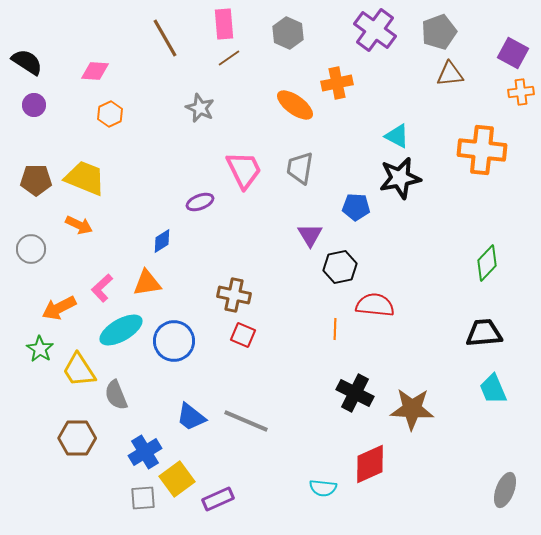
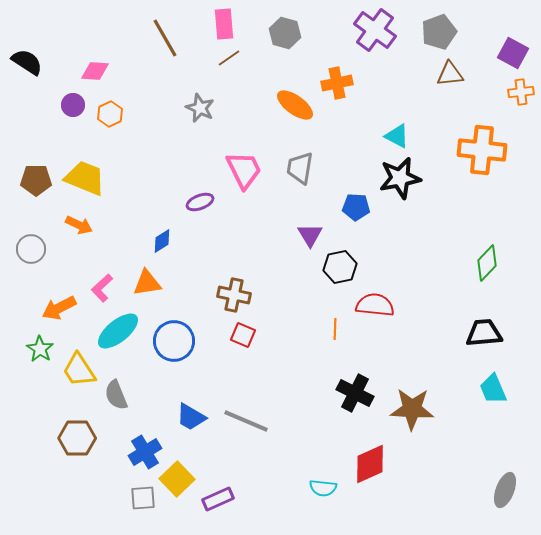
gray hexagon at (288, 33): moved 3 px left; rotated 8 degrees counterclockwise
purple circle at (34, 105): moved 39 px right
cyan ellipse at (121, 330): moved 3 px left, 1 px down; rotated 9 degrees counterclockwise
blue trapezoid at (191, 417): rotated 8 degrees counterclockwise
yellow square at (177, 479): rotated 8 degrees counterclockwise
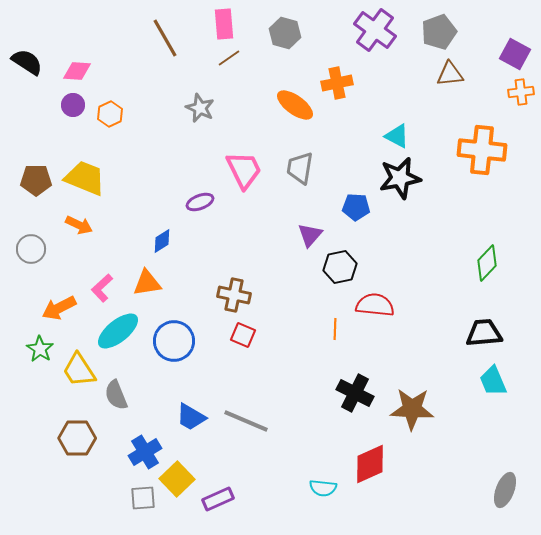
purple square at (513, 53): moved 2 px right, 1 px down
pink diamond at (95, 71): moved 18 px left
purple triangle at (310, 235): rotated 12 degrees clockwise
cyan trapezoid at (493, 389): moved 8 px up
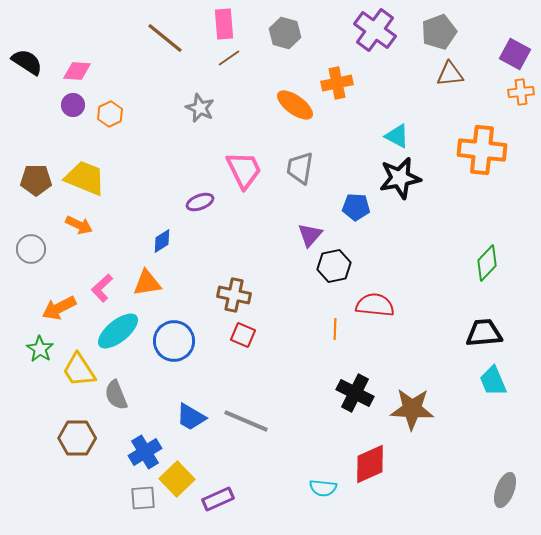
brown line at (165, 38): rotated 21 degrees counterclockwise
black hexagon at (340, 267): moved 6 px left, 1 px up
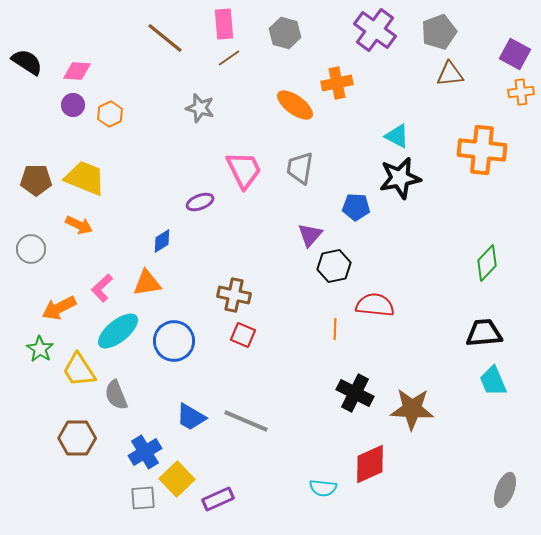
gray star at (200, 108): rotated 8 degrees counterclockwise
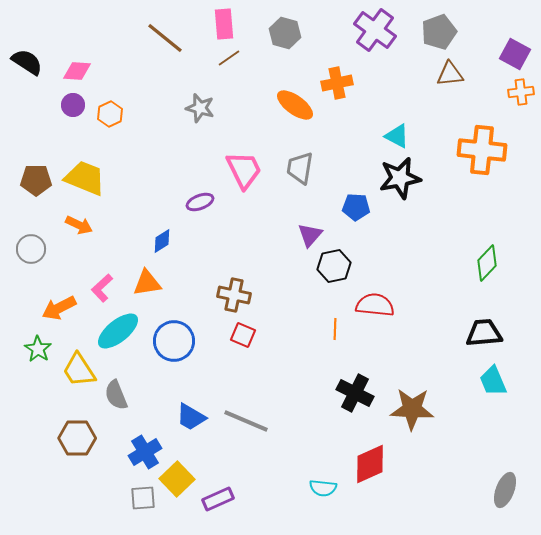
green star at (40, 349): moved 2 px left
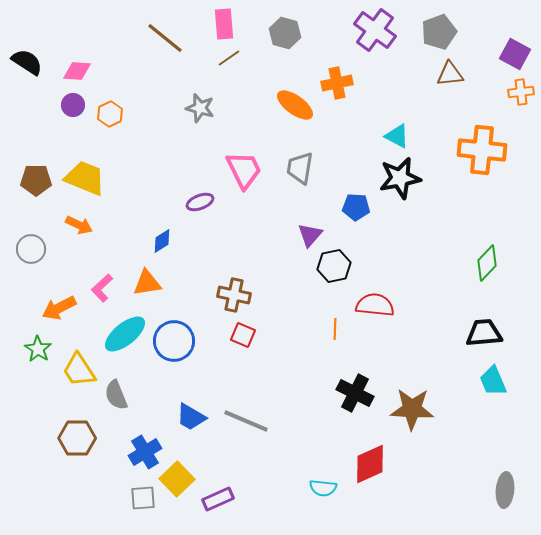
cyan ellipse at (118, 331): moved 7 px right, 3 px down
gray ellipse at (505, 490): rotated 16 degrees counterclockwise
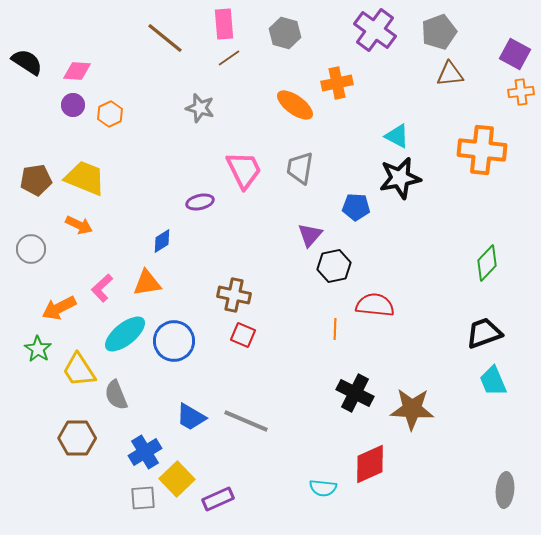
brown pentagon at (36, 180): rotated 8 degrees counterclockwise
purple ellipse at (200, 202): rotated 8 degrees clockwise
black trapezoid at (484, 333): rotated 15 degrees counterclockwise
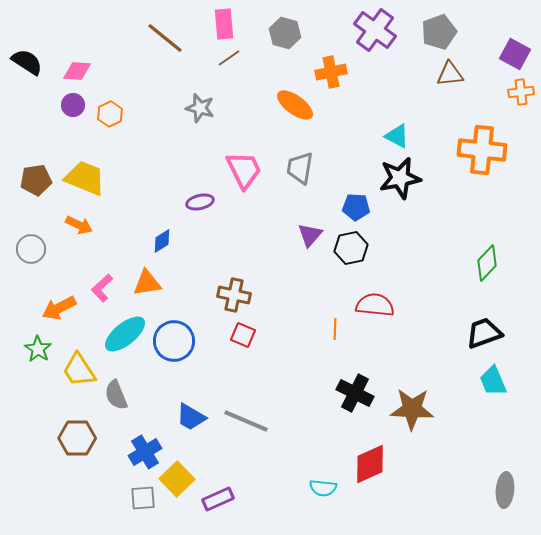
orange cross at (337, 83): moved 6 px left, 11 px up
black hexagon at (334, 266): moved 17 px right, 18 px up
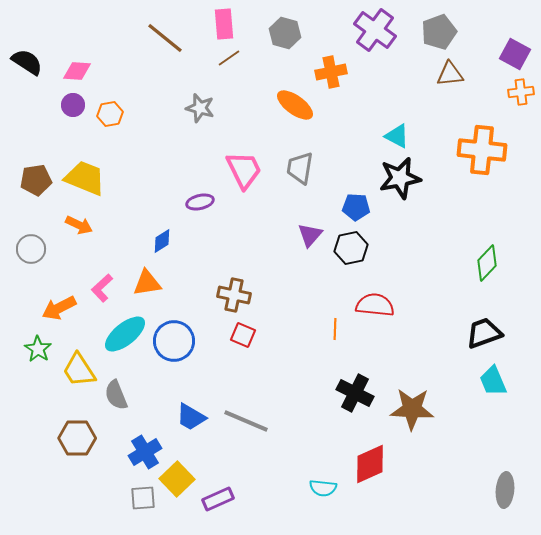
orange hexagon at (110, 114): rotated 15 degrees clockwise
